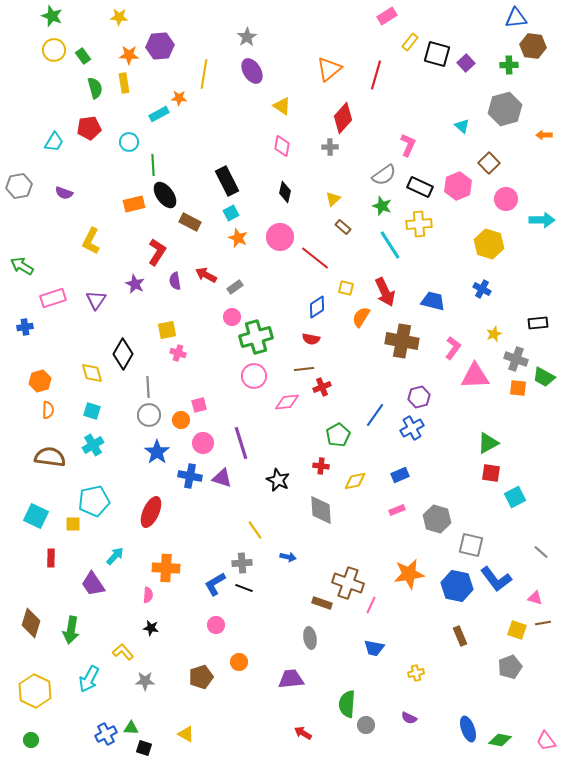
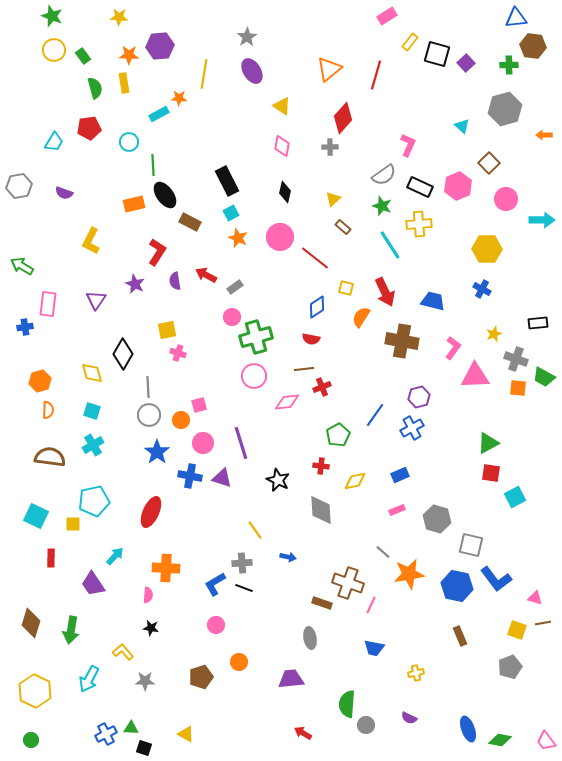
yellow hexagon at (489, 244): moved 2 px left, 5 px down; rotated 16 degrees counterclockwise
pink rectangle at (53, 298): moved 5 px left, 6 px down; rotated 65 degrees counterclockwise
gray line at (541, 552): moved 158 px left
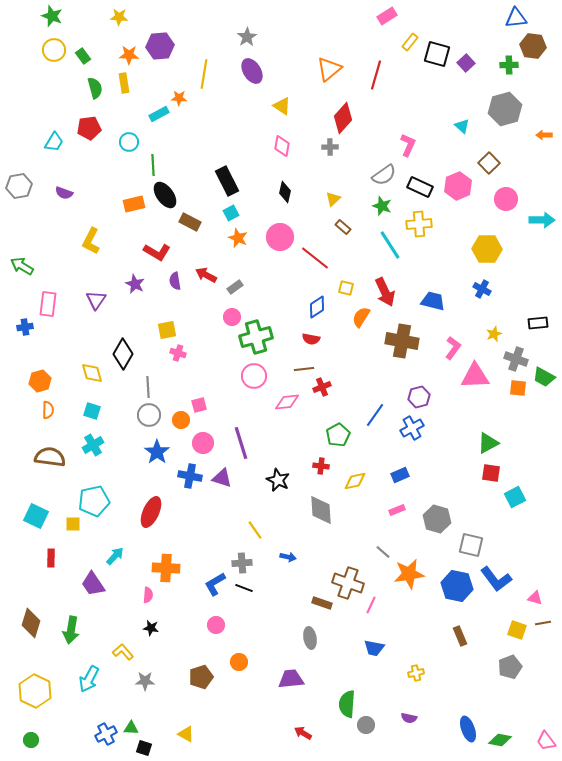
red L-shape at (157, 252): rotated 88 degrees clockwise
purple semicircle at (409, 718): rotated 14 degrees counterclockwise
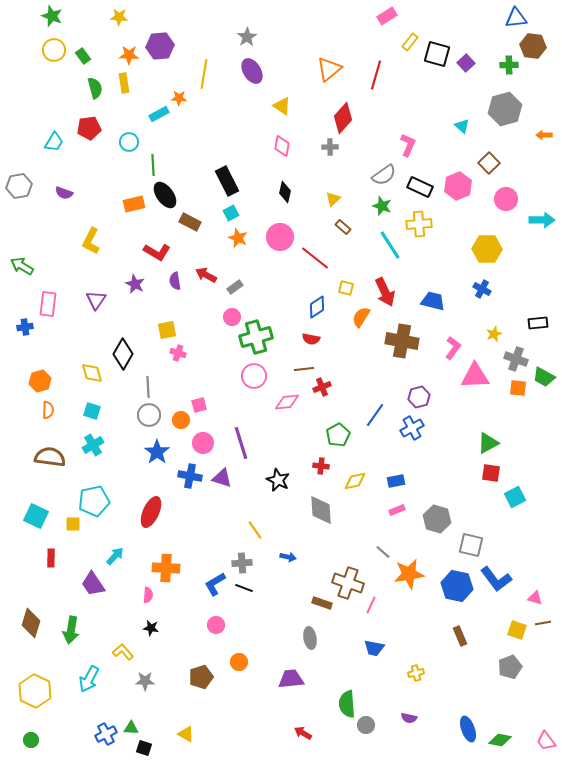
blue rectangle at (400, 475): moved 4 px left, 6 px down; rotated 12 degrees clockwise
green semicircle at (347, 704): rotated 8 degrees counterclockwise
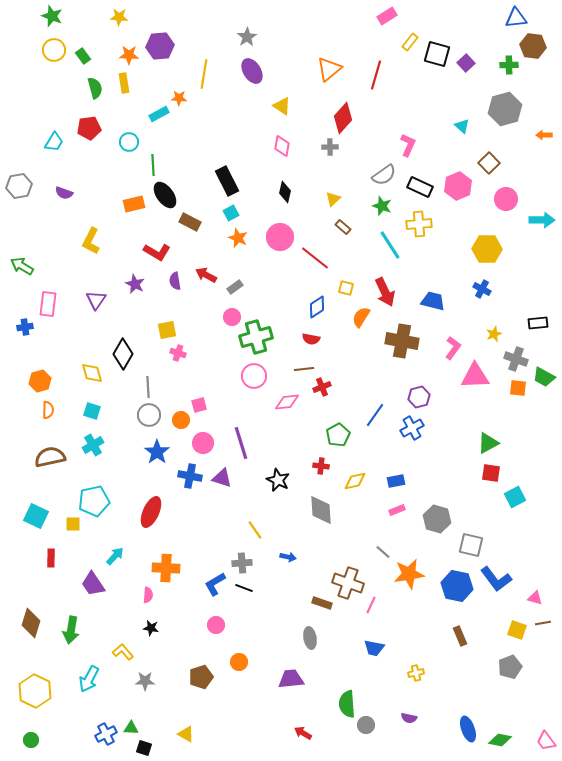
brown semicircle at (50, 457): rotated 20 degrees counterclockwise
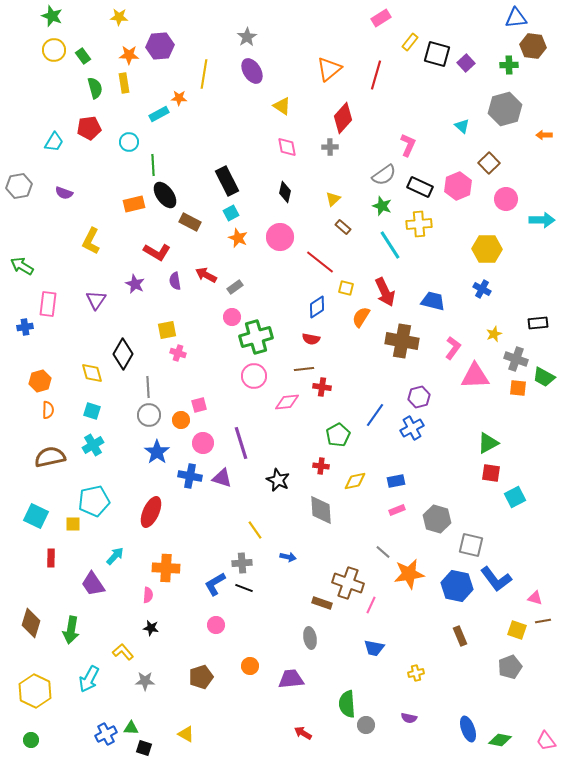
pink rectangle at (387, 16): moved 6 px left, 2 px down
pink diamond at (282, 146): moved 5 px right, 1 px down; rotated 20 degrees counterclockwise
red line at (315, 258): moved 5 px right, 4 px down
red cross at (322, 387): rotated 30 degrees clockwise
brown line at (543, 623): moved 2 px up
orange circle at (239, 662): moved 11 px right, 4 px down
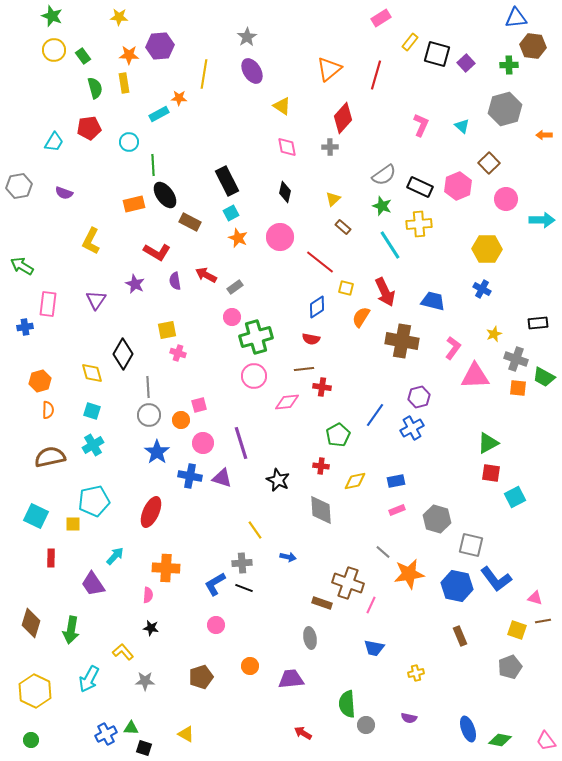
pink L-shape at (408, 145): moved 13 px right, 20 px up
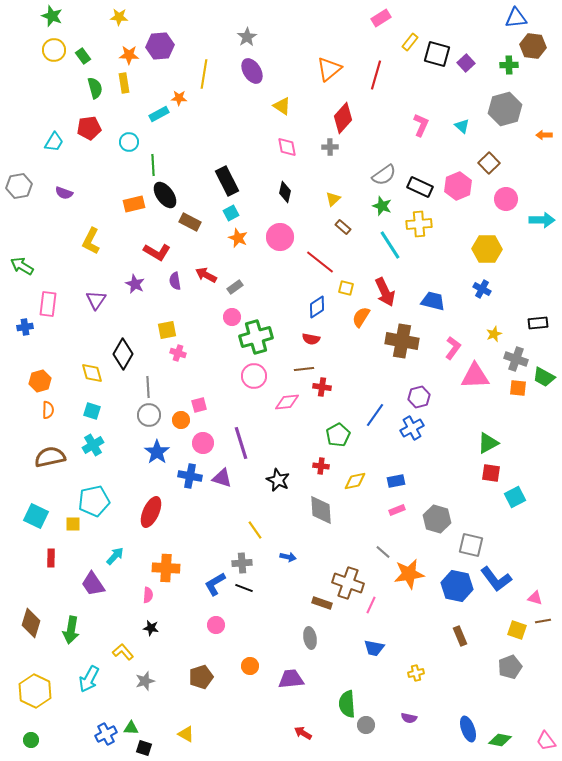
gray star at (145, 681): rotated 18 degrees counterclockwise
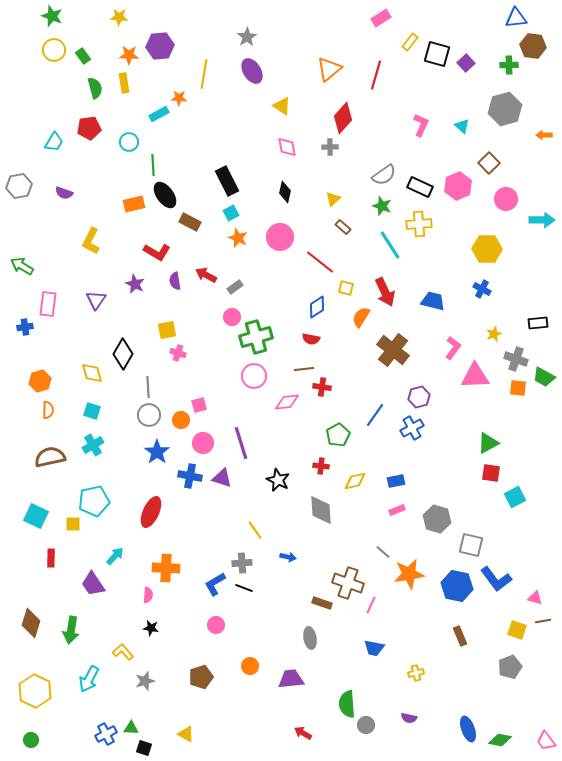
brown cross at (402, 341): moved 9 px left, 9 px down; rotated 28 degrees clockwise
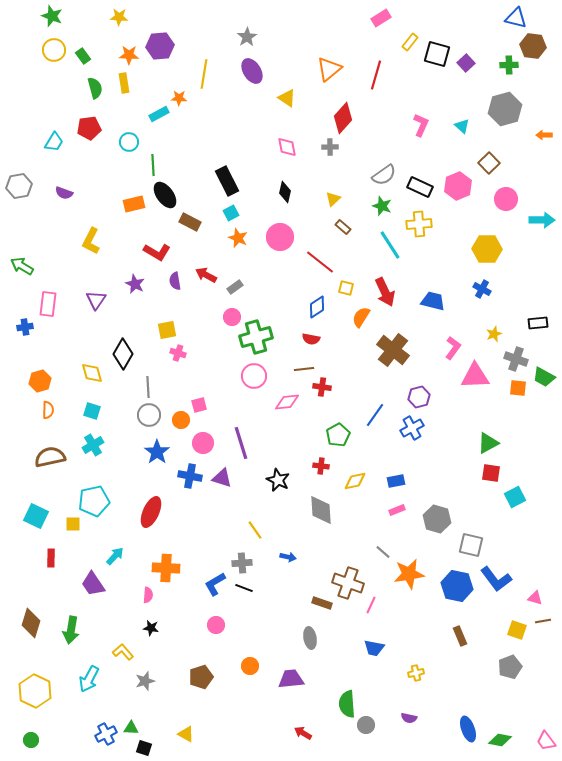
blue triangle at (516, 18): rotated 20 degrees clockwise
yellow triangle at (282, 106): moved 5 px right, 8 px up
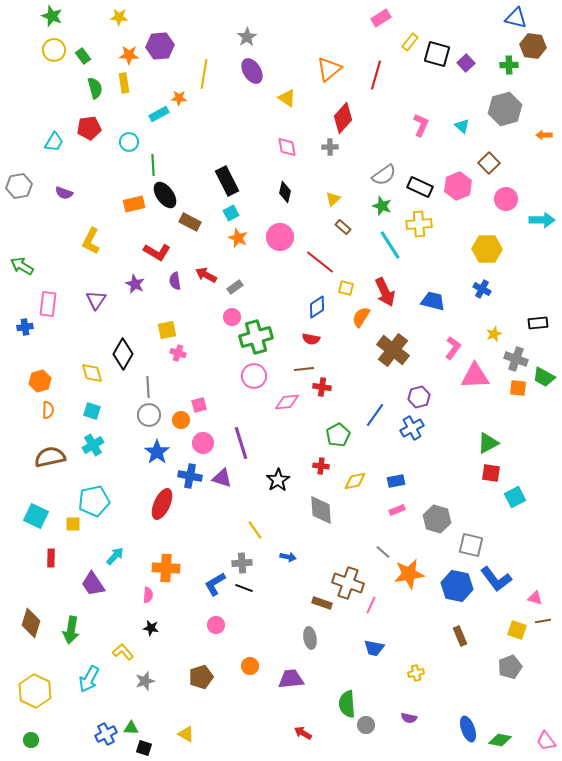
black star at (278, 480): rotated 15 degrees clockwise
red ellipse at (151, 512): moved 11 px right, 8 px up
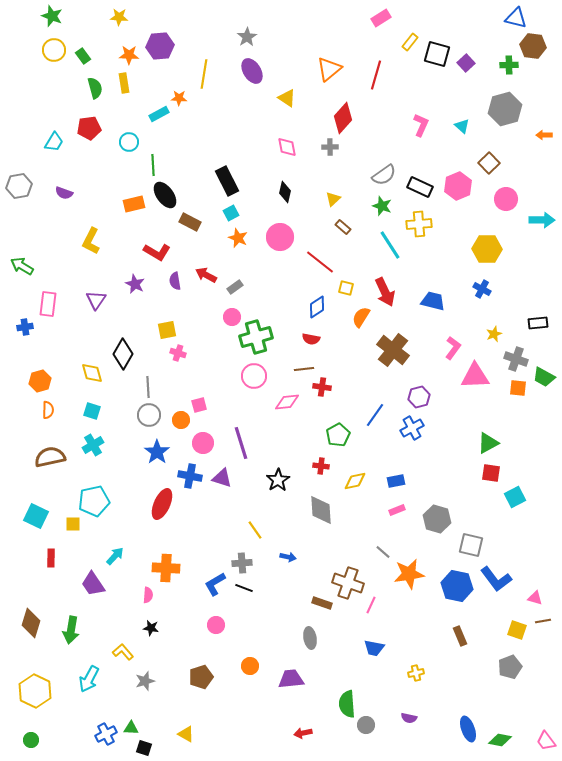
red arrow at (303, 733): rotated 42 degrees counterclockwise
